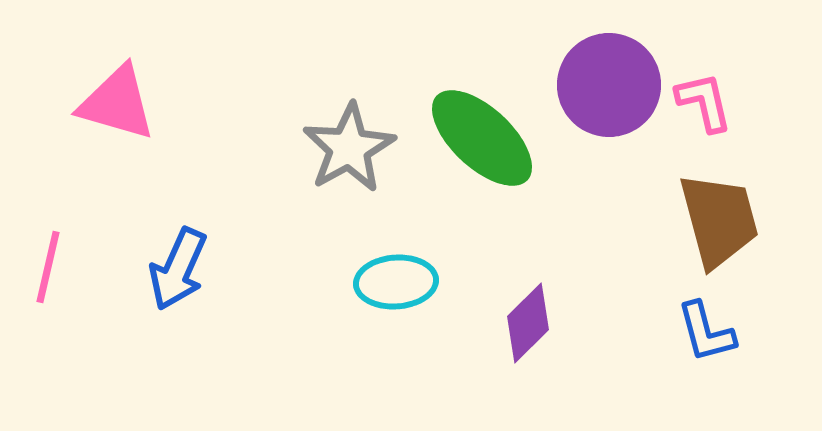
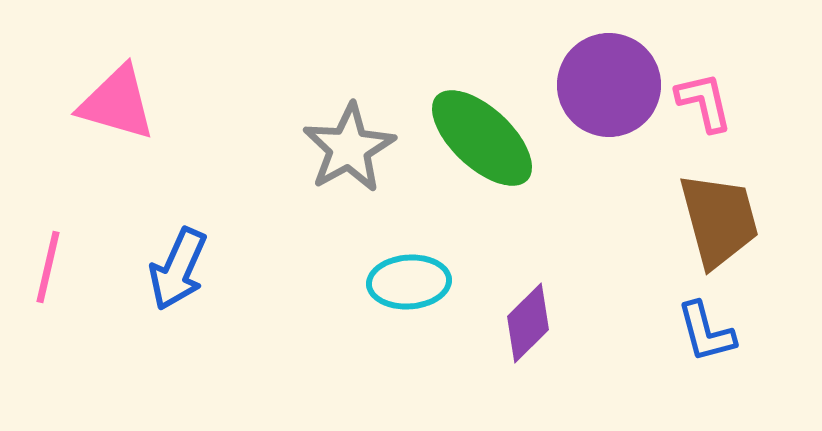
cyan ellipse: moved 13 px right
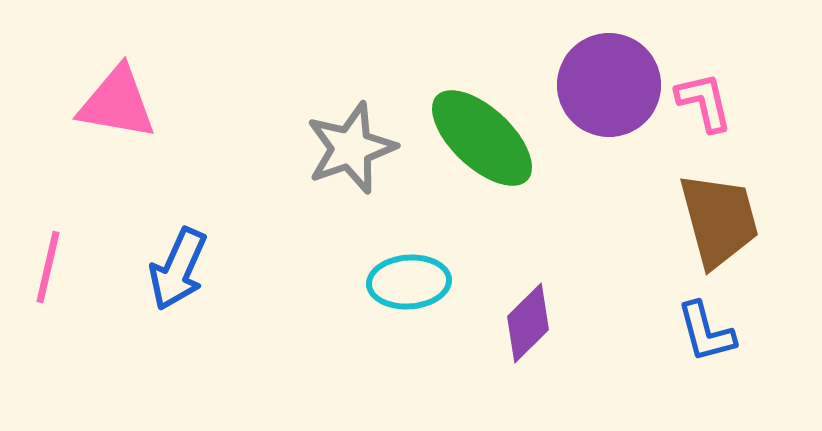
pink triangle: rotated 6 degrees counterclockwise
gray star: moved 2 px right; rotated 10 degrees clockwise
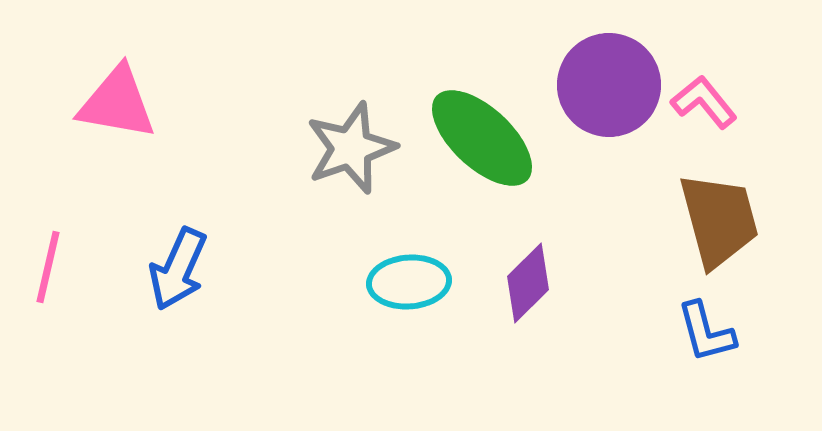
pink L-shape: rotated 26 degrees counterclockwise
purple diamond: moved 40 px up
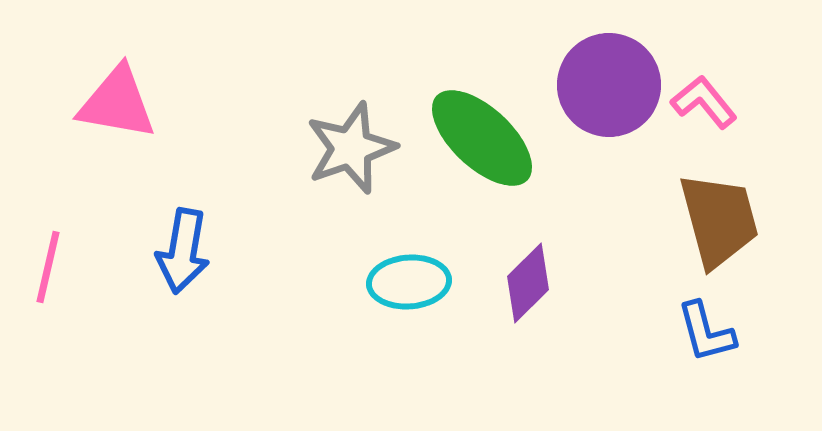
blue arrow: moved 5 px right, 18 px up; rotated 14 degrees counterclockwise
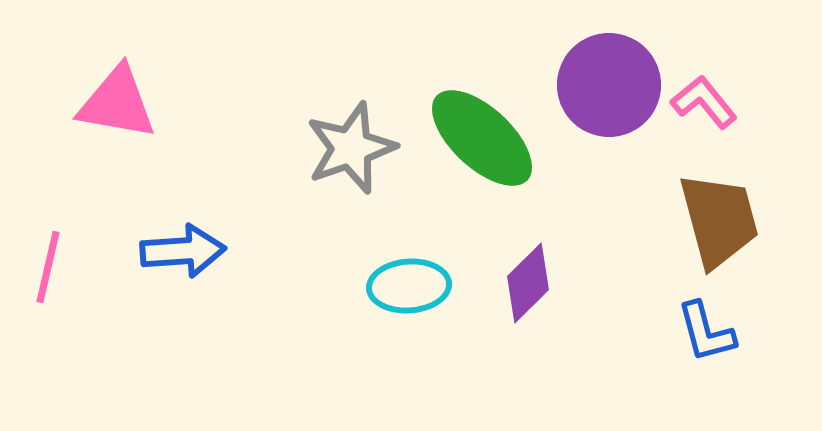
blue arrow: rotated 104 degrees counterclockwise
cyan ellipse: moved 4 px down
